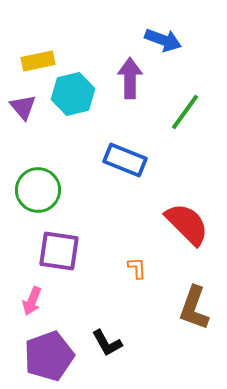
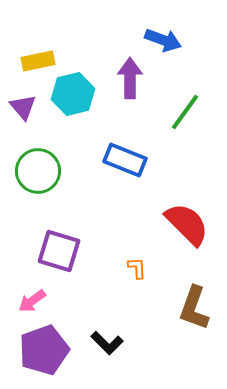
green circle: moved 19 px up
purple square: rotated 9 degrees clockwise
pink arrow: rotated 32 degrees clockwise
black L-shape: rotated 16 degrees counterclockwise
purple pentagon: moved 5 px left, 6 px up
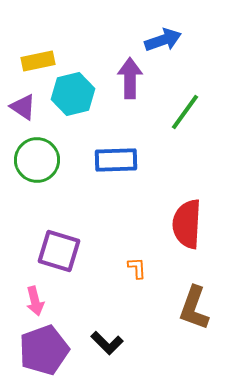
blue arrow: rotated 39 degrees counterclockwise
purple triangle: rotated 16 degrees counterclockwise
blue rectangle: moved 9 px left; rotated 24 degrees counterclockwise
green circle: moved 1 px left, 11 px up
red semicircle: rotated 132 degrees counterclockwise
pink arrow: moved 3 px right; rotated 68 degrees counterclockwise
